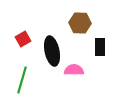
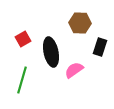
black rectangle: rotated 18 degrees clockwise
black ellipse: moved 1 px left, 1 px down
pink semicircle: rotated 36 degrees counterclockwise
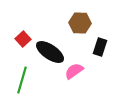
red square: rotated 14 degrees counterclockwise
black ellipse: moved 1 px left; rotated 44 degrees counterclockwise
pink semicircle: moved 1 px down
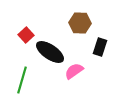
red square: moved 3 px right, 4 px up
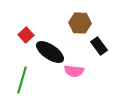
black rectangle: moved 1 px left, 1 px up; rotated 54 degrees counterclockwise
pink semicircle: rotated 138 degrees counterclockwise
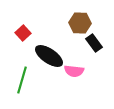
red square: moved 3 px left, 2 px up
black rectangle: moved 5 px left, 3 px up
black ellipse: moved 1 px left, 4 px down
